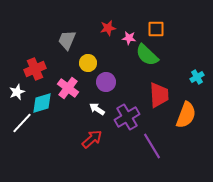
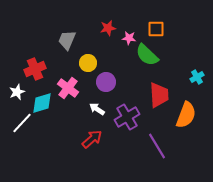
purple line: moved 5 px right
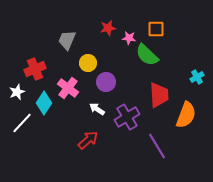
cyan diamond: moved 2 px right; rotated 40 degrees counterclockwise
red arrow: moved 4 px left, 1 px down
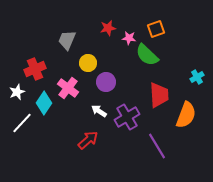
orange square: rotated 18 degrees counterclockwise
white arrow: moved 2 px right, 2 px down
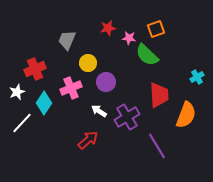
pink cross: moved 3 px right; rotated 30 degrees clockwise
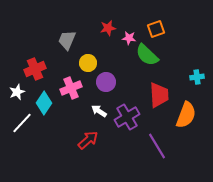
cyan cross: rotated 24 degrees clockwise
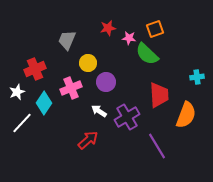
orange square: moved 1 px left
green semicircle: moved 1 px up
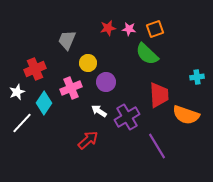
pink star: moved 9 px up
orange semicircle: rotated 88 degrees clockwise
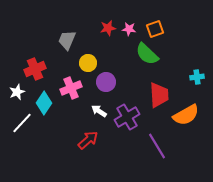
orange semicircle: rotated 48 degrees counterclockwise
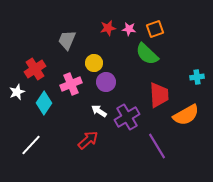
yellow circle: moved 6 px right
red cross: rotated 10 degrees counterclockwise
pink cross: moved 4 px up
white line: moved 9 px right, 22 px down
